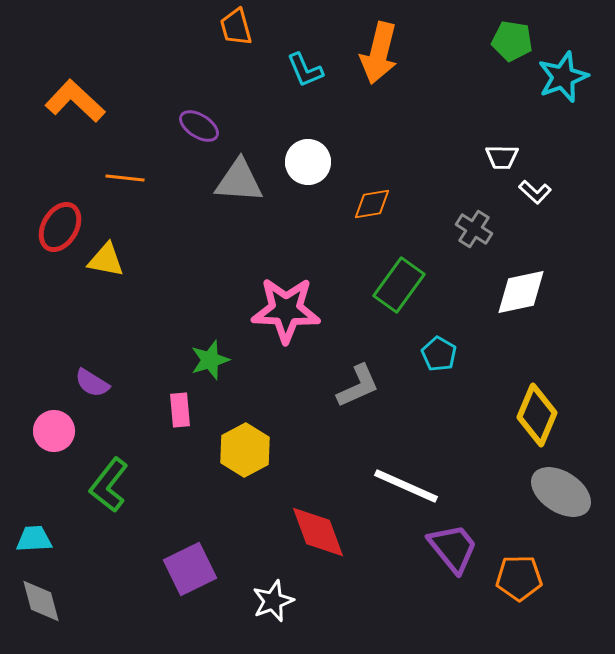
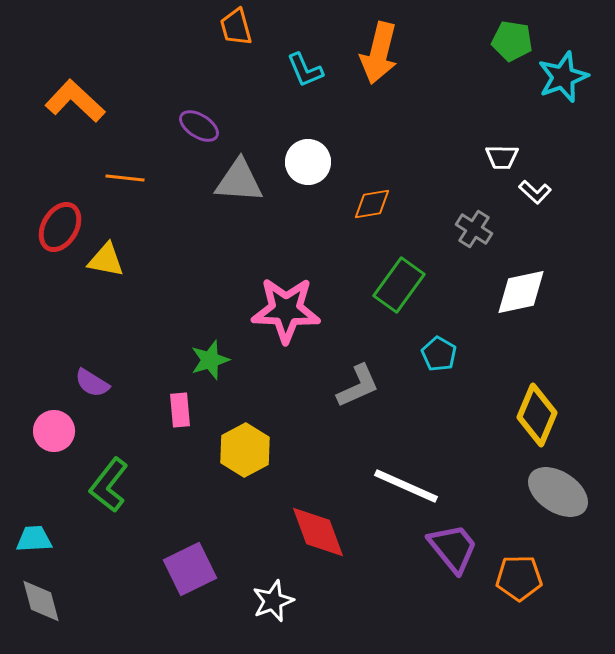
gray ellipse: moved 3 px left
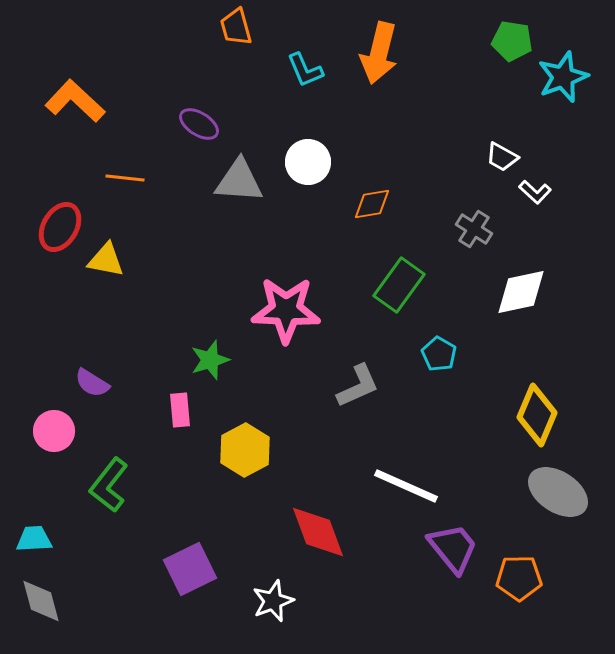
purple ellipse: moved 2 px up
white trapezoid: rotated 28 degrees clockwise
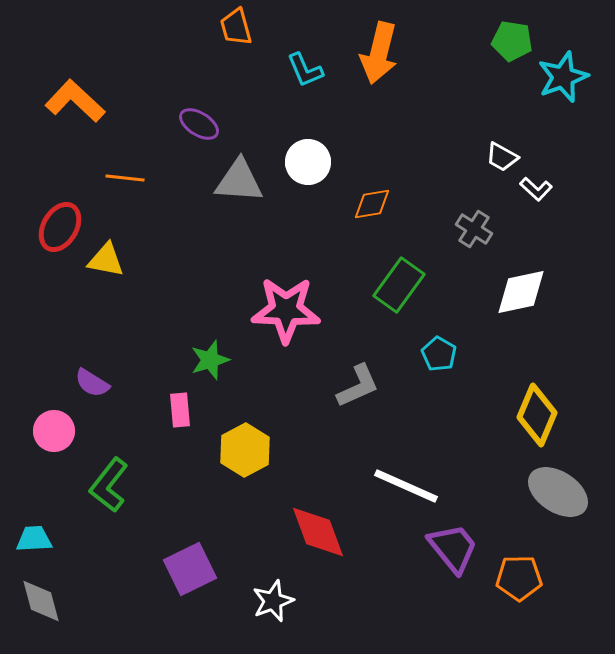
white L-shape: moved 1 px right, 3 px up
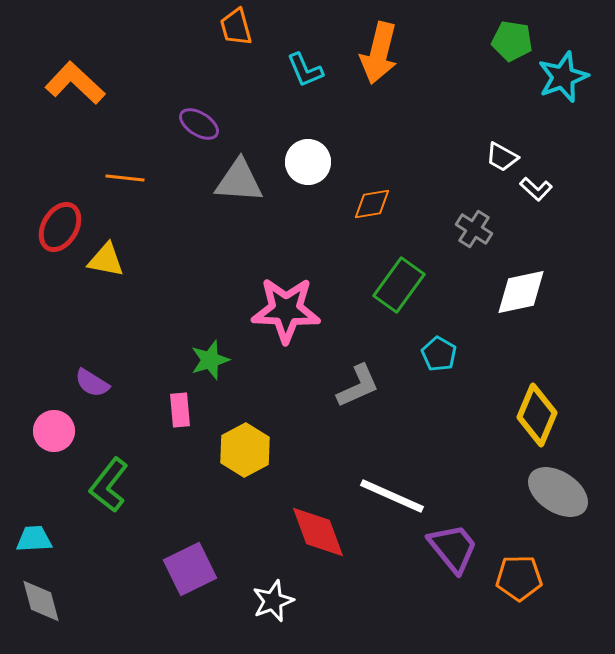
orange L-shape: moved 18 px up
white line: moved 14 px left, 10 px down
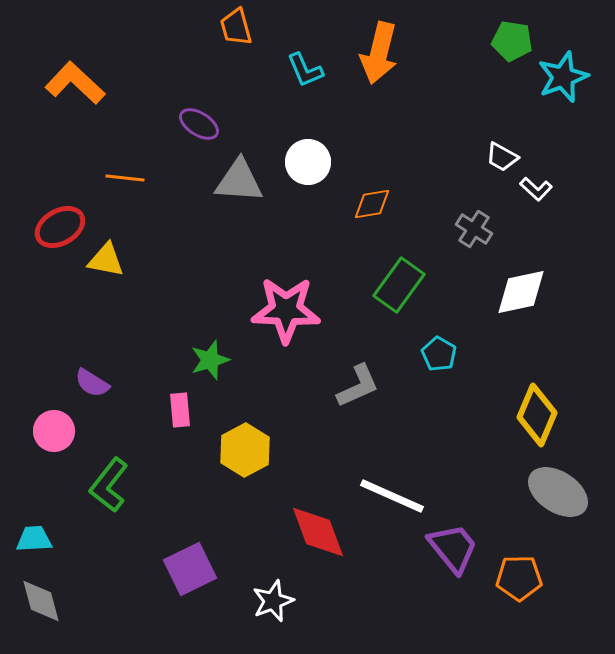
red ellipse: rotated 30 degrees clockwise
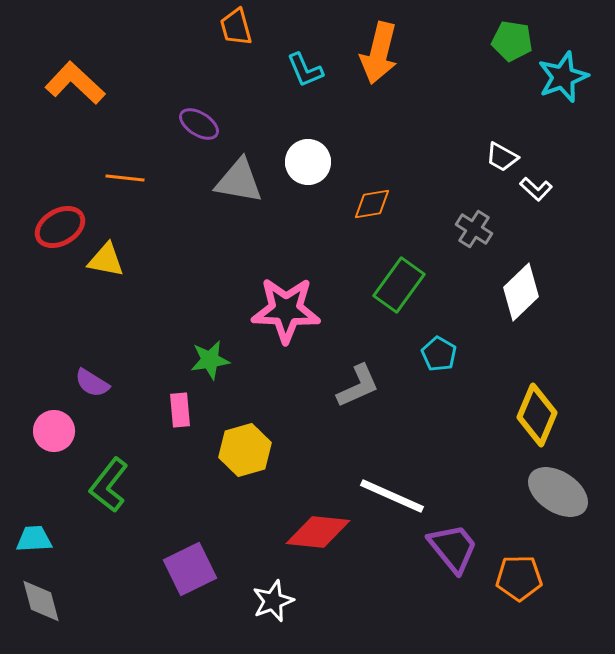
gray triangle: rotated 6 degrees clockwise
white diamond: rotated 32 degrees counterclockwise
green star: rotated 9 degrees clockwise
yellow hexagon: rotated 12 degrees clockwise
red diamond: rotated 64 degrees counterclockwise
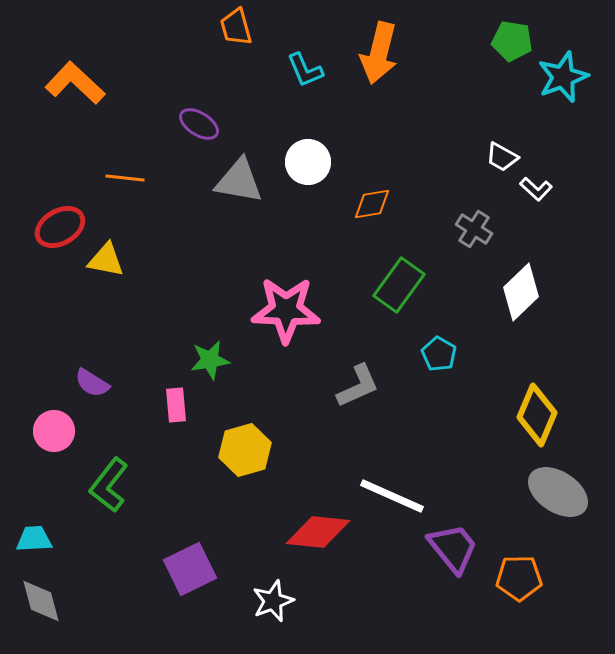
pink rectangle: moved 4 px left, 5 px up
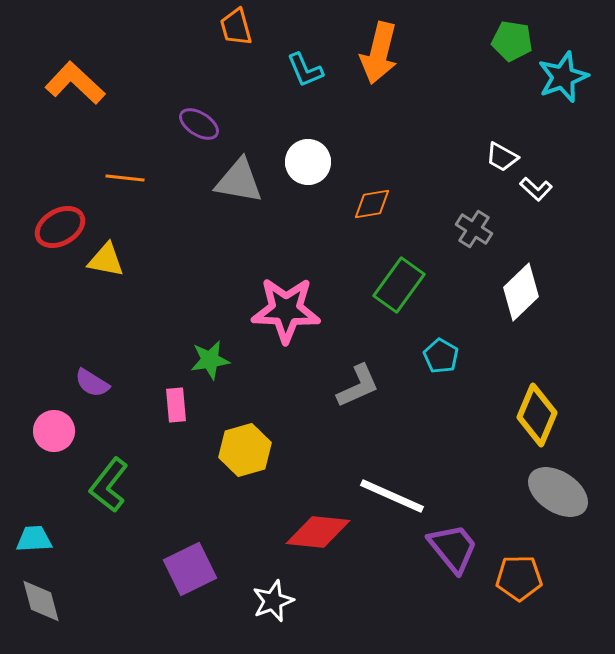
cyan pentagon: moved 2 px right, 2 px down
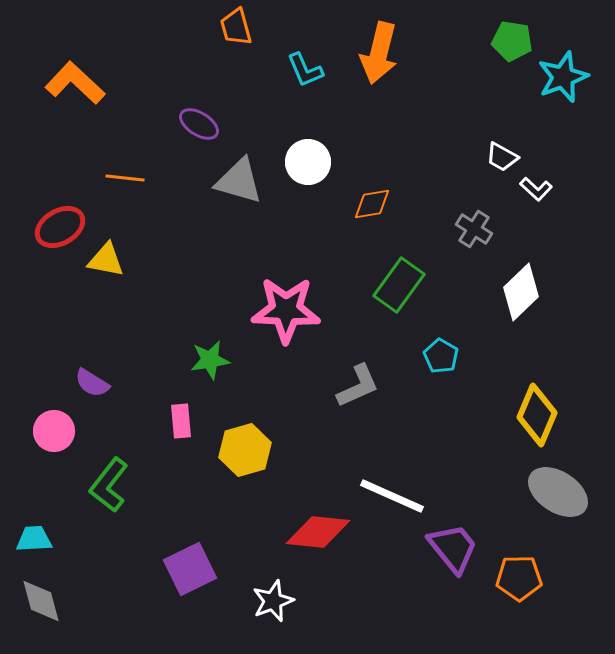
gray triangle: rotated 6 degrees clockwise
pink rectangle: moved 5 px right, 16 px down
